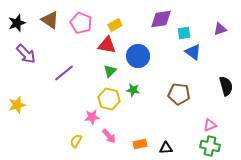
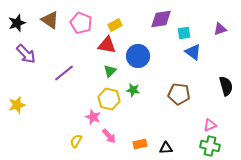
pink star: moved 1 px right; rotated 28 degrees clockwise
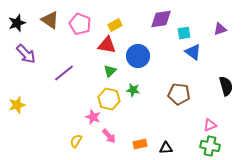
pink pentagon: moved 1 px left, 1 px down
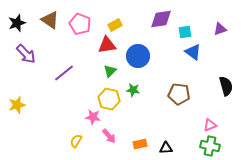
cyan square: moved 1 px right, 1 px up
red triangle: rotated 18 degrees counterclockwise
pink star: rotated 14 degrees counterclockwise
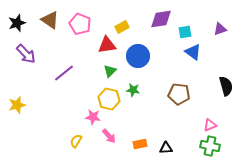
yellow rectangle: moved 7 px right, 2 px down
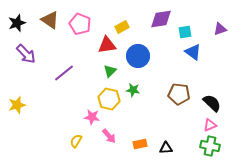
black semicircle: moved 14 px left, 17 px down; rotated 30 degrees counterclockwise
pink star: moved 1 px left
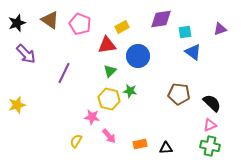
purple line: rotated 25 degrees counterclockwise
green star: moved 3 px left, 1 px down
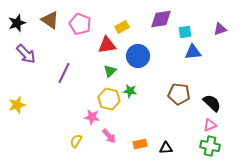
blue triangle: rotated 42 degrees counterclockwise
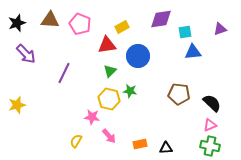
brown triangle: rotated 30 degrees counterclockwise
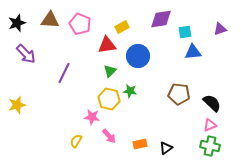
black triangle: rotated 32 degrees counterclockwise
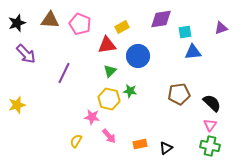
purple triangle: moved 1 px right, 1 px up
brown pentagon: rotated 15 degrees counterclockwise
pink triangle: rotated 32 degrees counterclockwise
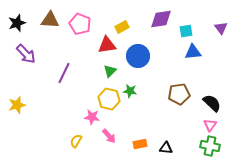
purple triangle: rotated 48 degrees counterclockwise
cyan square: moved 1 px right, 1 px up
black triangle: rotated 40 degrees clockwise
